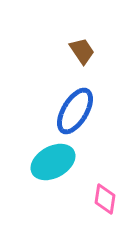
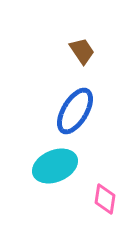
cyan ellipse: moved 2 px right, 4 px down; rotated 6 degrees clockwise
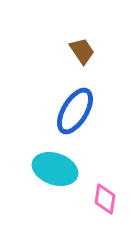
cyan ellipse: moved 3 px down; rotated 42 degrees clockwise
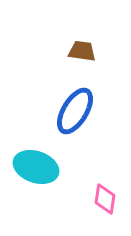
brown trapezoid: rotated 48 degrees counterclockwise
cyan ellipse: moved 19 px left, 2 px up
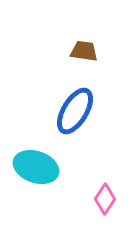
brown trapezoid: moved 2 px right
pink diamond: rotated 24 degrees clockwise
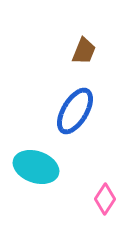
brown trapezoid: rotated 104 degrees clockwise
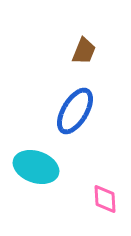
pink diamond: rotated 36 degrees counterclockwise
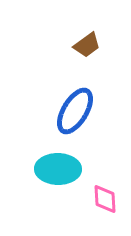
brown trapezoid: moved 3 px right, 6 px up; rotated 32 degrees clockwise
cyan ellipse: moved 22 px right, 2 px down; rotated 18 degrees counterclockwise
